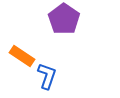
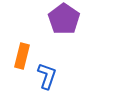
orange rectangle: rotated 70 degrees clockwise
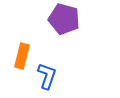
purple pentagon: rotated 20 degrees counterclockwise
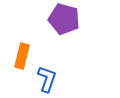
blue L-shape: moved 3 px down
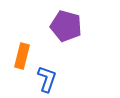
purple pentagon: moved 2 px right, 7 px down
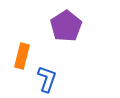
purple pentagon: rotated 24 degrees clockwise
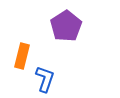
blue L-shape: moved 2 px left
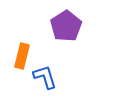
blue L-shape: moved 2 px up; rotated 36 degrees counterclockwise
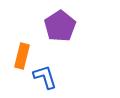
purple pentagon: moved 6 px left
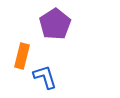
purple pentagon: moved 5 px left, 2 px up
